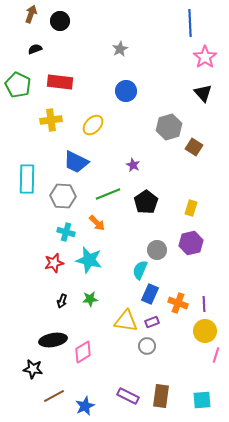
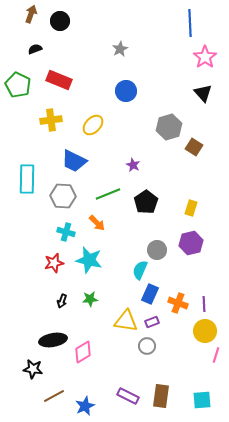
red rectangle at (60, 82): moved 1 px left, 2 px up; rotated 15 degrees clockwise
blue trapezoid at (76, 162): moved 2 px left, 1 px up
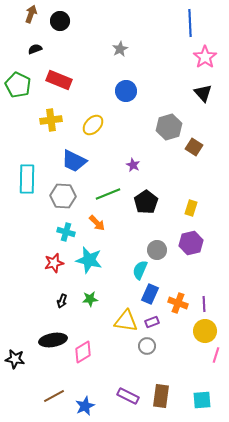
black star at (33, 369): moved 18 px left, 10 px up
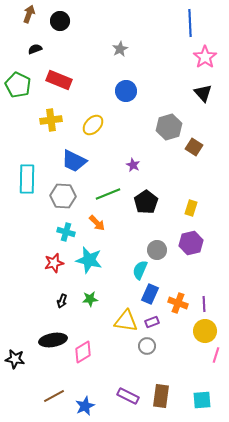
brown arrow at (31, 14): moved 2 px left
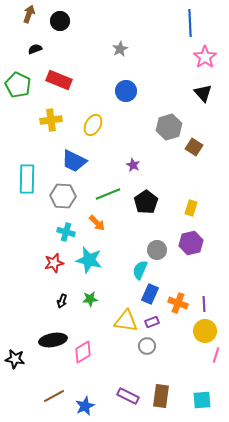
yellow ellipse at (93, 125): rotated 15 degrees counterclockwise
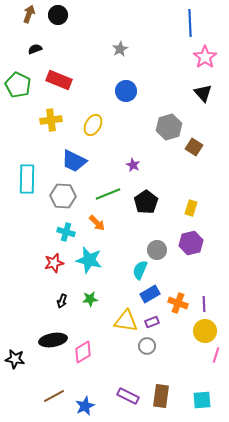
black circle at (60, 21): moved 2 px left, 6 px up
blue rectangle at (150, 294): rotated 36 degrees clockwise
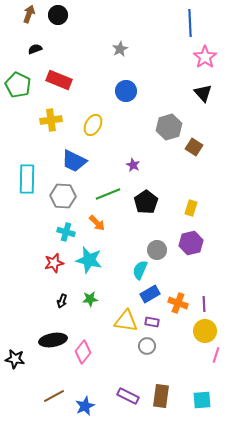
purple rectangle at (152, 322): rotated 32 degrees clockwise
pink diamond at (83, 352): rotated 20 degrees counterclockwise
